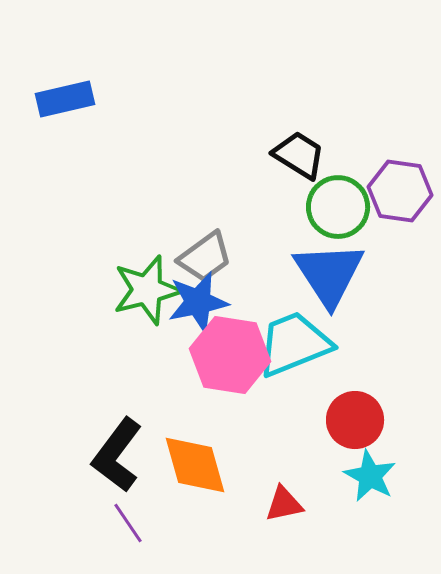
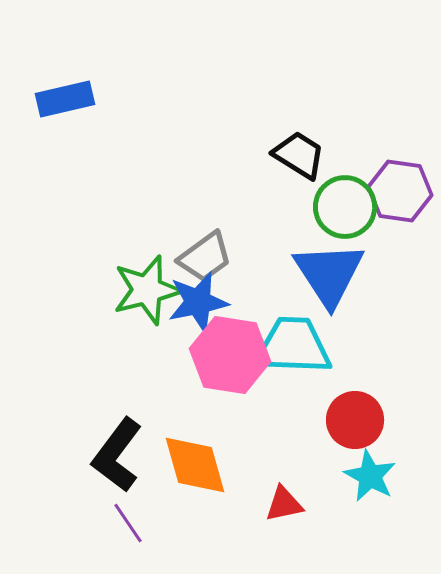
green circle: moved 7 px right
cyan trapezoid: moved 1 px left, 2 px down; rotated 24 degrees clockwise
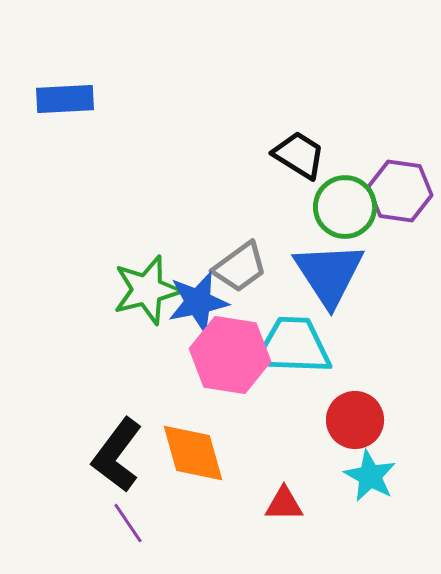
blue rectangle: rotated 10 degrees clockwise
gray trapezoid: moved 35 px right, 10 px down
orange diamond: moved 2 px left, 12 px up
red triangle: rotated 12 degrees clockwise
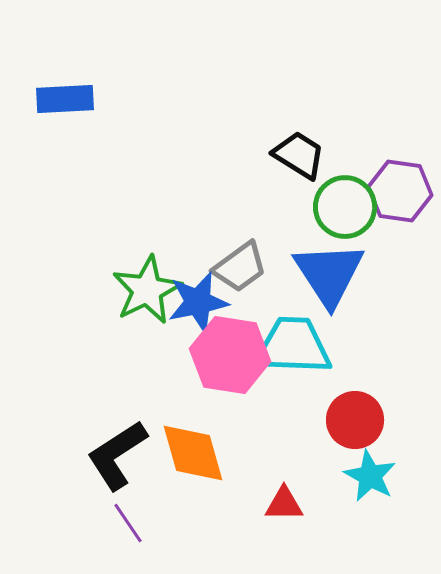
green star: rotated 12 degrees counterclockwise
black L-shape: rotated 20 degrees clockwise
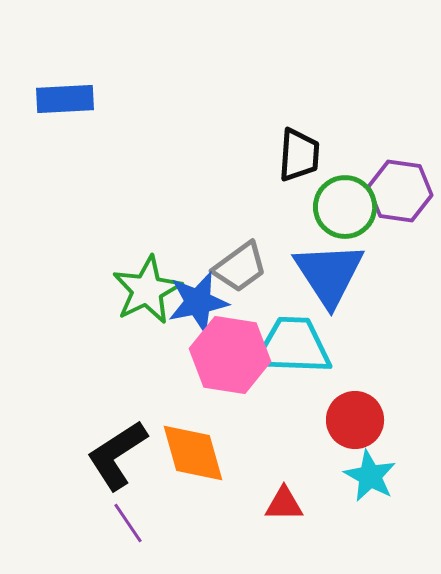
black trapezoid: rotated 62 degrees clockwise
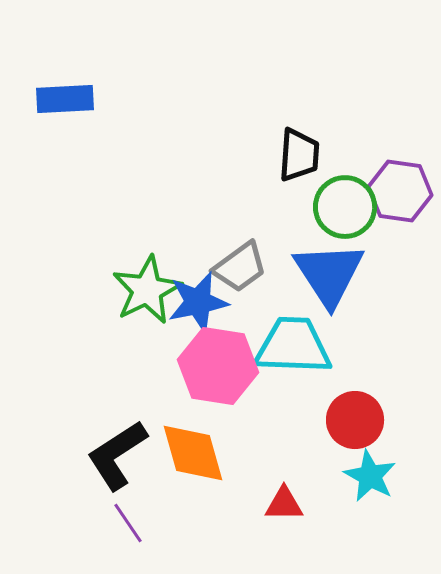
pink hexagon: moved 12 px left, 11 px down
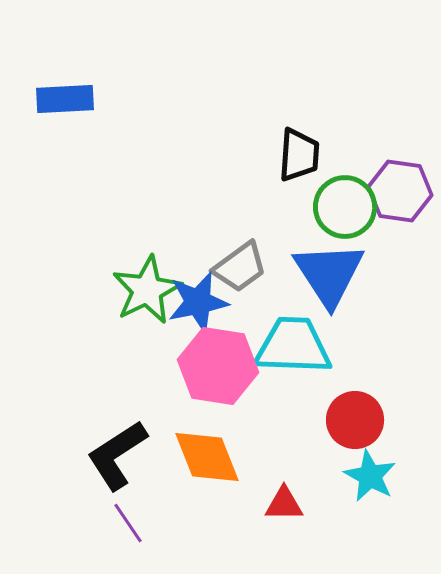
orange diamond: moved 14 px right, 4 px down; rotated 6 degrees counterclockwise
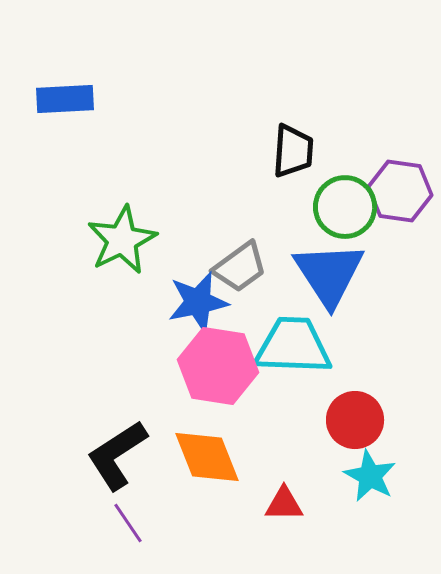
black trapezoid: moved 6 px left, 4 px up
green star: moved 25 px left, 50 px up
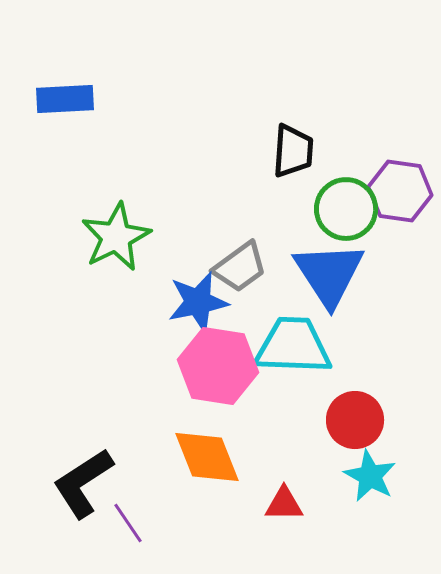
green circle: moved 1 px right, 2 px down
green star: moved 6 px left, 3 px up
black L-shape: moved 34 px left, 28 px down
